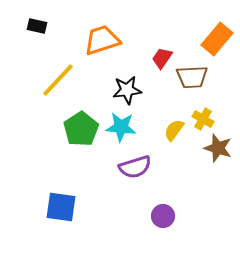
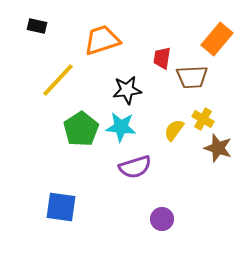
red trapezoid: rotated 25 degrees counterclockwise
purple circle: moved 1 px left, 3 px down
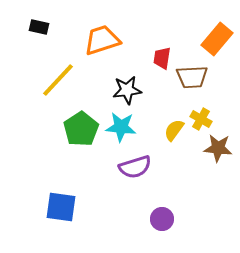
black rectangle: moved 2 px right, 1 px down
yellow cross: moved 2 px left
brown star: rotated 12 degrees counterclockwise
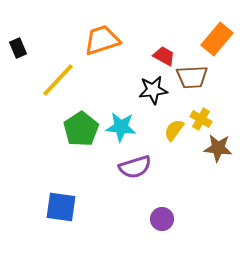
black rectangle: moved 21 px left, 21 px down; rotated 54 degrees clockwise
red trapezoid: moved 2 px right, 2 px up; rotated 110 degrees clockwise
black star: moved 26 px right
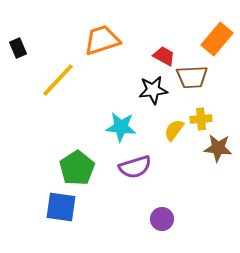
yellow cross: rotated 35 degrees counterclockwise
green pentagon: moved 4 px left, 39 px down
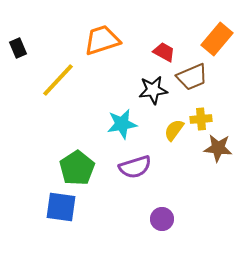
red trapezoid: moved 4 px up
brown trapezoid: rotated 20 degrees counterclockwise
cyan star: moved 1 px right, 3 px up; rotated 16 degrees counterclockwise
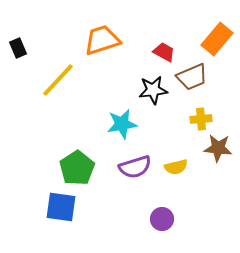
yellow semicircle: moved 2 px right, 37 px down; rotated 140 degrees counterclockwise
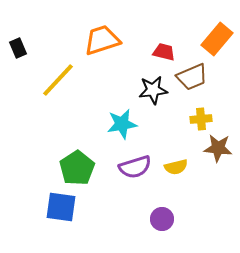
red trapezoid: rotated 15 degrees counterclockwise
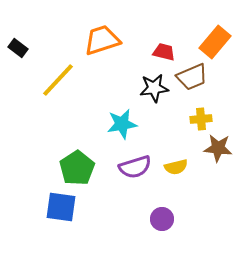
orange rectangle: moved 2 px left, 3 px down
black rectangle: rotated 30 degrees counterclockwise
black star: moved 1 px right, 2 px up
